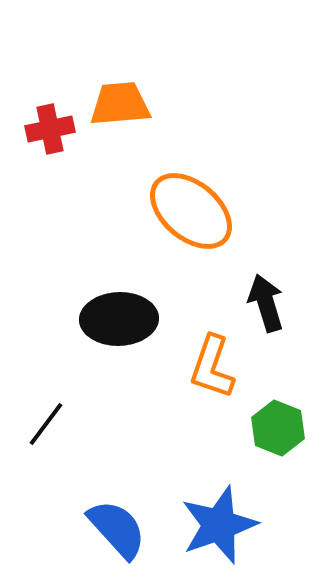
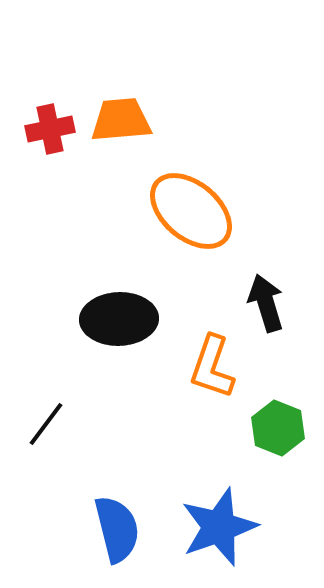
orange trapezoid: moved 1 px right, 16 px down
blue star: moved 2 px down
blue semicircle: rotated 28 degrees clockwise
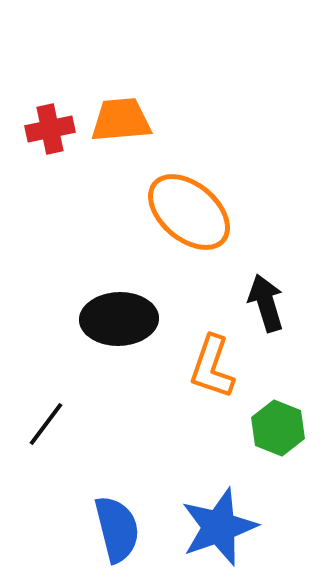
orange ellipse: moved 2 px left, 1 px down
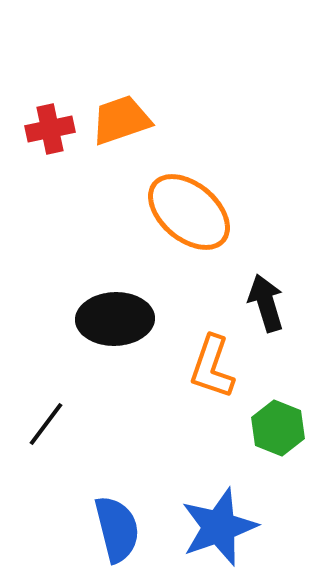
orange trapezoid: rotated 14 degrees counterclockwise
black ellipse: moved 4 px left
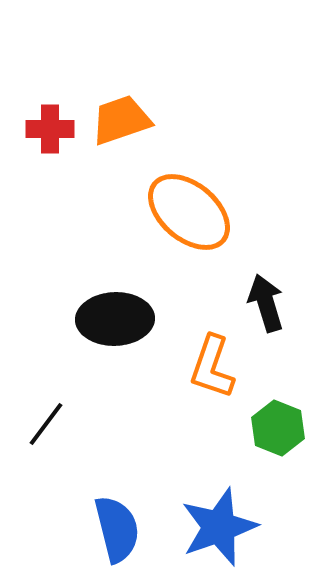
red cross: rotated 12 degrees clockwise
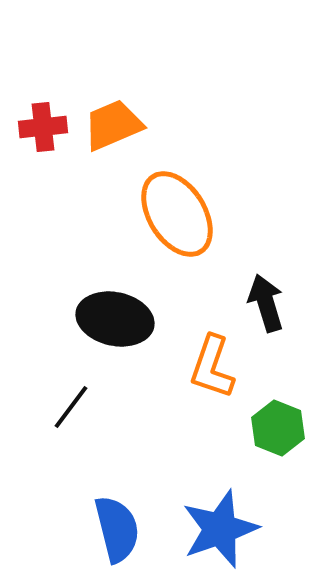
orange trapezoid: moved 8 px left, 5 px down; rotated 4 degrees counterclockwise
red cross: moved 7 px left, 2 px up; rotated 6 degrees counterclockwise
orange ellipse: moved 12 px left, 2 px down; rotated 18 degrees clockwise
black ellipse: rotated 14 degrees clockwise
black line: moved 25 px right, 17 px up
blue star: moved 1 px right, 2 px down
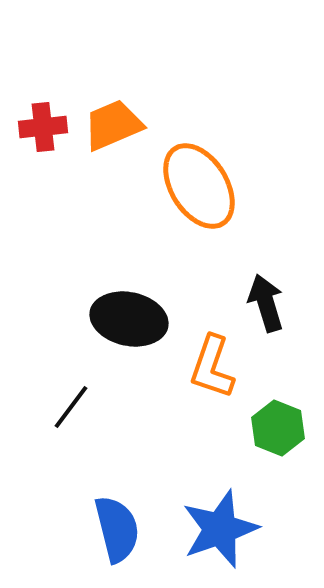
orange ellipse: moved 22 px right, 28 px up
black ellipse: moved 14 px right
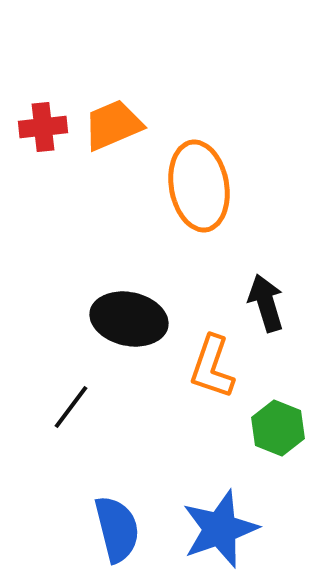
orange ellipse: rotated 22 degrees clockwise
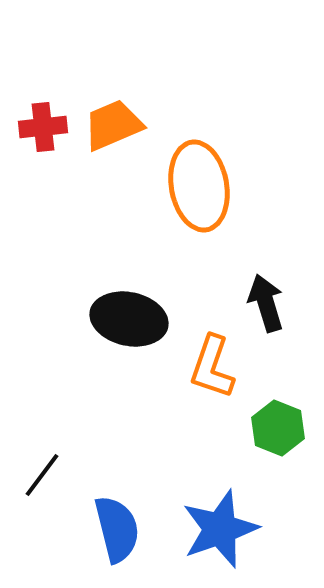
black line: moved 29 px left, 68 px down
